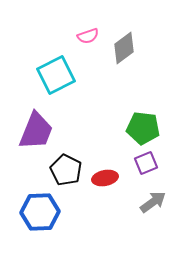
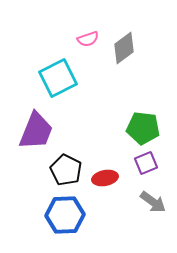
pink semicircle: moved 3 px down
cyan square: moved 2 px right, 3 px down
gray arrow: rotated 72 degrees clockwise
blue hexagon: moved 25 px right, 3 px down
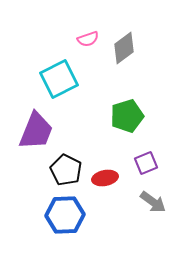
cyan square: moved 1 px right, 1 px down
green pentagon: moved 16 px left, 12 px up; rotated 24 degrees counterclockwise
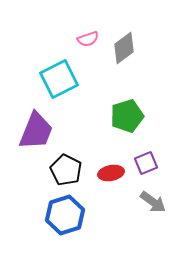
red ellipse: moved 6 px right, 5 px up
blue hexagon: rotated 15 degrees counterclockwise
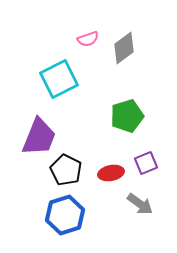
purple trapezoid: moved 3 px right, 6 px down
gray arrow: moved 13 px left, 2 px down
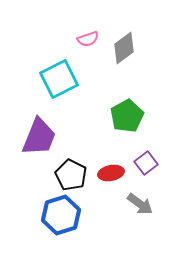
green pentagon: rotated 12 degrees counterclockwise
purple square: rotated 15 degrees counterclockwise
black pentagon: moved 5 px right, 5 px down
blue hexagon: moved 4 px left
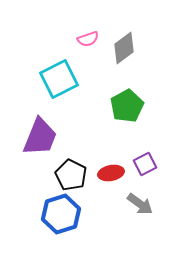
green pentagon: moved 10 px up
purple trapezoid: moved 1 px right
purple square: moved 1 px left, 1 px down; rotated 10 degrees clockwise
blue hexagon: moved 1 px up
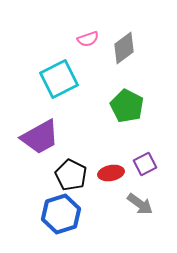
green pentagon: rotated 16 degrees counterclockwise
purple trapezoid: rotated 39 degrees clockwise
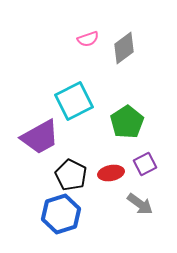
cyan square: moved 15 px right, 22 px down
green pentagon: moved 16 px down; rotated 12 degrees clockwise
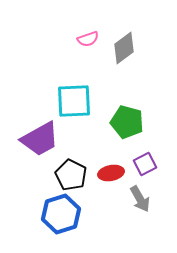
cyan square: rotated 24 degrees clockwise
green pentagon: rotated 24 degrees counterclockwise
purple trapezoid: moved 2 px down
gray arrow: moved 5 px up; rotated 24 degrees clockwise
